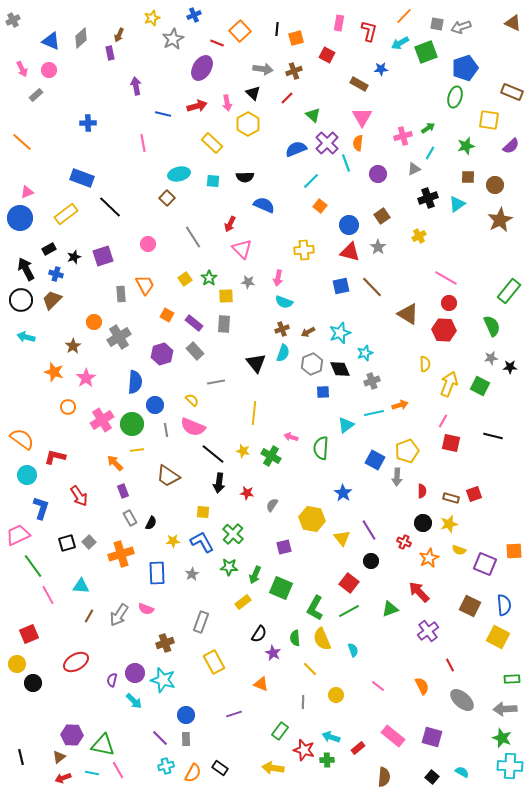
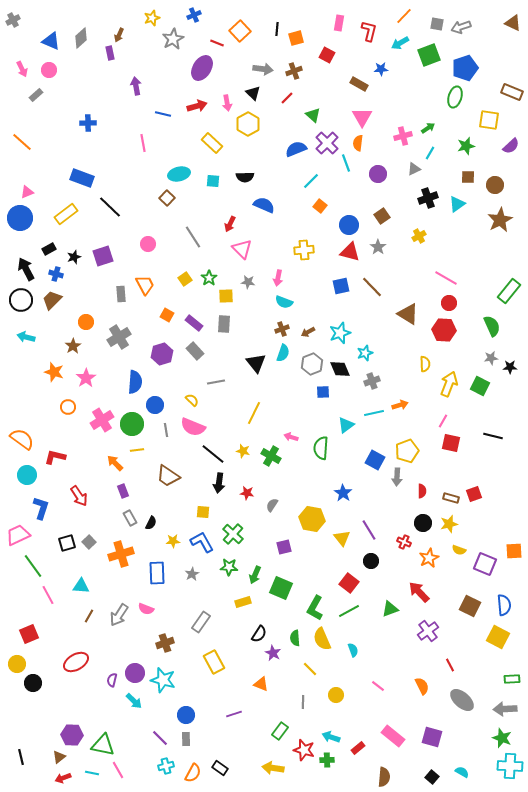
green square at (426, 52): moved 3 px right, 3 px down
orange circle at (94, 322): moved 8 px left
yellow line at (254, 413): rotated 20 degrees clockwise
yellow rectangle at (243, 602): rotated 21 degrees clockwise
gray rectangle at (201, 622): rotated 15 degrees clockwise
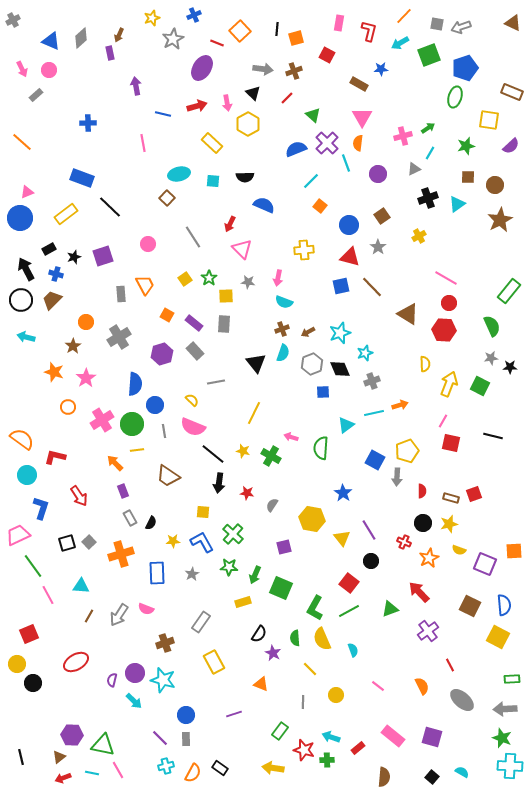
red triangle at (350, 252): moved 5 px down
blue semicircle at (135, 382): moved 2 px down
gray line at (166, 430): moved 2 px left, 1 px down
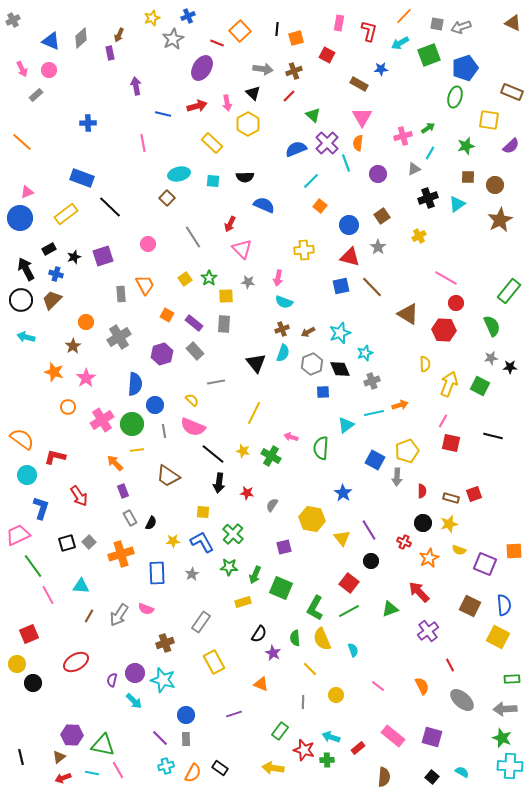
blue cross at (194, 15): moved 6 px left, 1 px down
red line at (287, 98): moved 2 px right, 2 px up
red circle at (449, 303): moved 7 px right
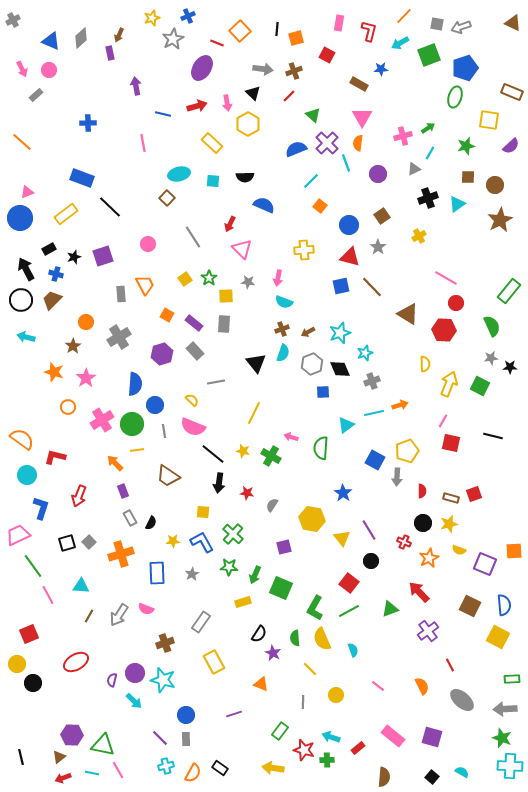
red arrow at (79, 496): rotated 55 degrees clockwise
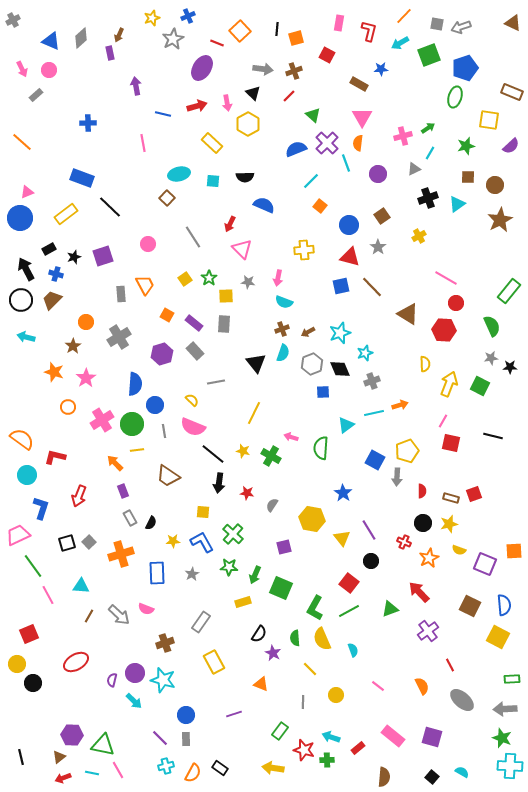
gray arrow at (119, 615): rotated 80 degrees counterclockwise
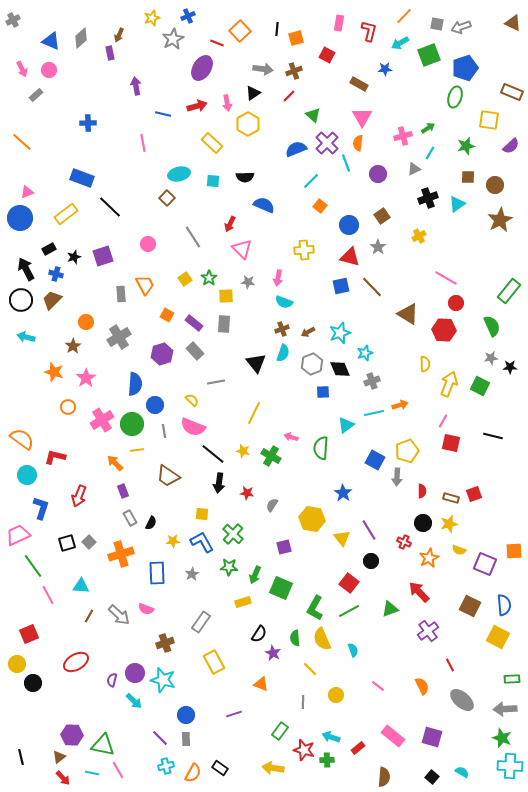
blue star at (381, 69): moved 4 px right
black triangle at (253, 93): rotated 42 degrees clockwise
yellow square at (203, 512): moved 1 px left, 2 px down
red arrow at (63, 778): rotated 112 degrees counterclockwise
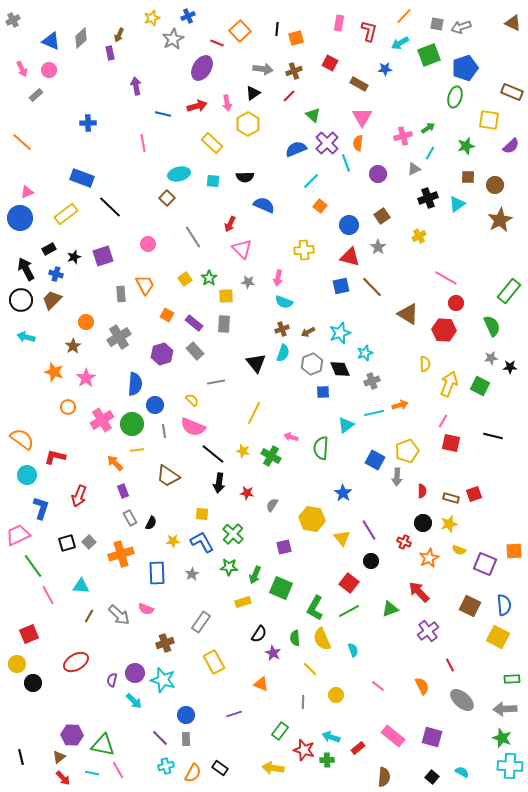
red square at (327, 55): moved 3 px right, 8 px down
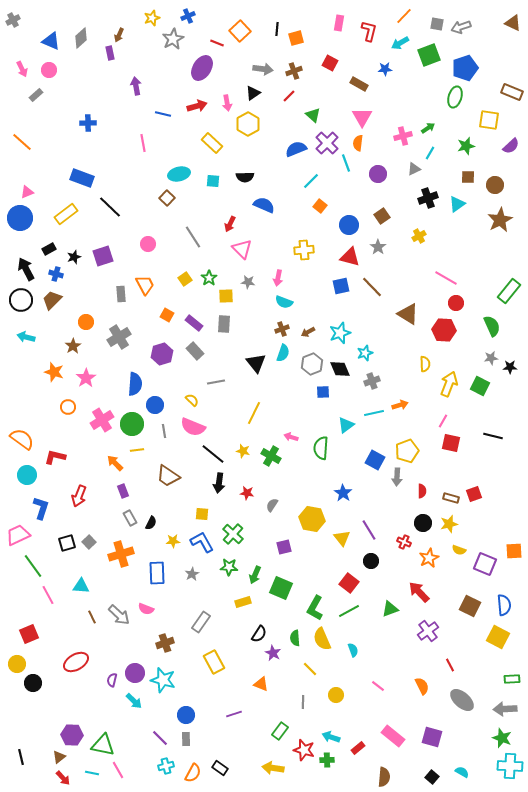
brown line at (89, 616): moved 3 px right, 1 px down; rotated 56 degrees counterclockwise
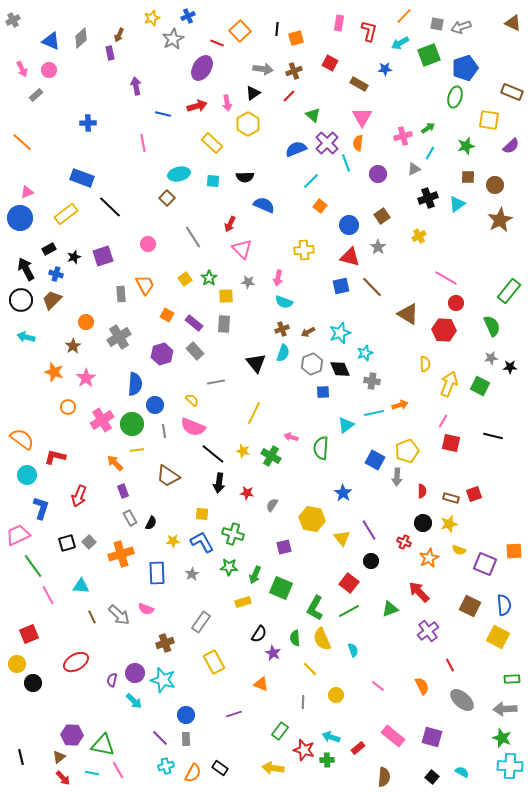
gray cross at (372, 381): rotated 28 degrees clockwise
green cross at (233, 534): rotated 25 degrees counterclockwise
